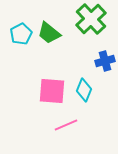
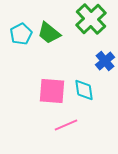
blue cross: rotated 24 degrees counterclockwise
cyan diamond: rotated 30 degrees counterclockwise
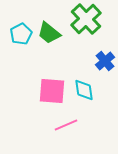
green cross: moved 5 px left
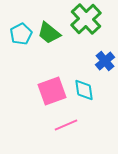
pink square: rotated 24 degrees counterclockwise
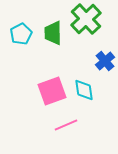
green trapezoid: moved 4 px right; rotated 50 degrees clockwise
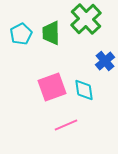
green trapezoid: moved 2 px left
pink square: moved 4 px up
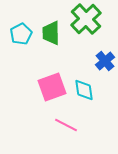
pink line: rotated 50 degrees clockwise
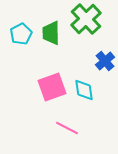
pink line: moved 1 px right, 3 px down
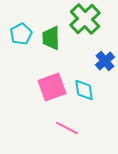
green cross: moved 1 px left
green trapezoid: moved 5 px down
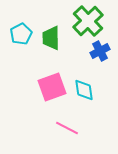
green cross: moved 3 px right, 2 px down
blue cross: moved 5 px left, 10 px up; rotated 12 degrees clockwise
